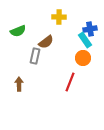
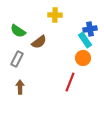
yellow cross: moved 4 px left, 2 px up
green semicircle: rotated 56 degrees clockwise
brown semicircle: moved 7 px left
gray rectangle: moved 18 px left, 3 px down; rotated 14 degrees clockwise
brown arrow: moved 1 px right, 3 px down
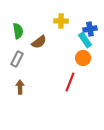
yellow cross: moved 6 px right, 6 px down
green semicircle: rotated 133 degrees counterclockwise
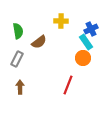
blue cross: moved 1 px right; rotated 16 degrees counterclockwise
cyan rectangle: moved 1 px right, 2 px down
red line: moved 2 px left, 3 px down
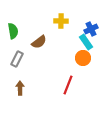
green semicircle: moved 5 px left
brown arrow: moved 1 px down
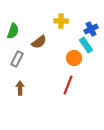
green semicircle: rotated 28 degrees clockwise
cyan rectangle: moved 3 px down
orange circle: moved 9 px left
